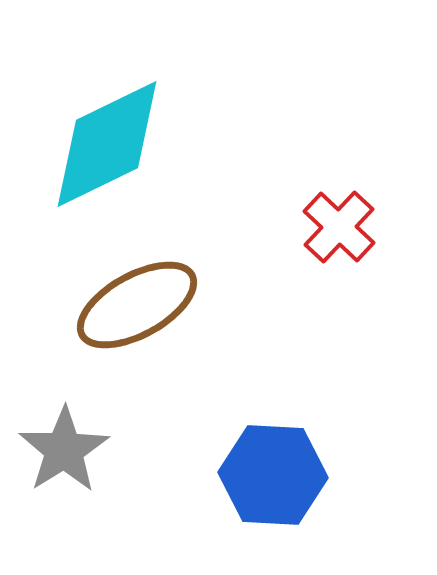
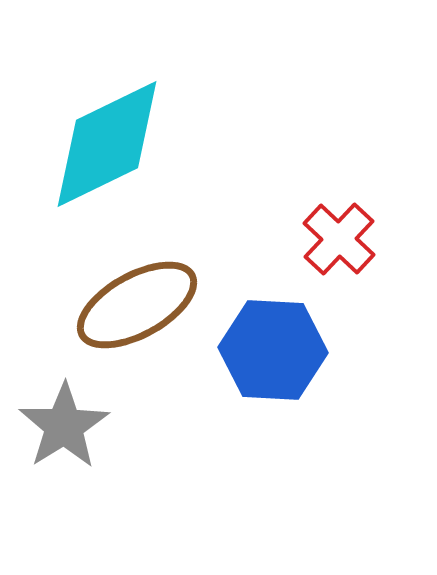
red cross: moved 12 px down
gray star: moved 24 px up
blue hexagon: moved 125 px up
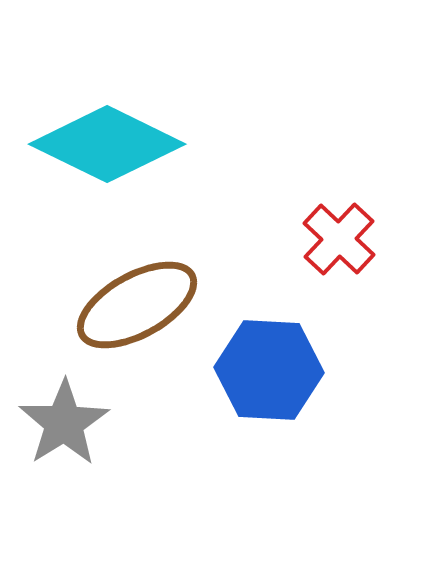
cyan diamond: rotated 52 degrees clockwise
blue hexagon: moved 4 px left, 20 px down
gray star: moved 3 px up
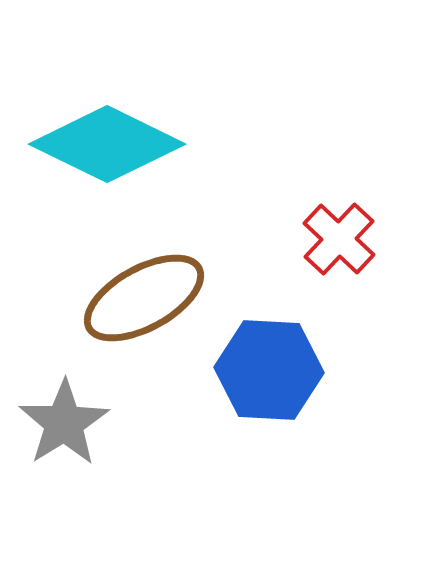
brown ellipse: moved 7 px right, 7 px up
